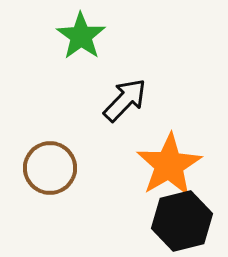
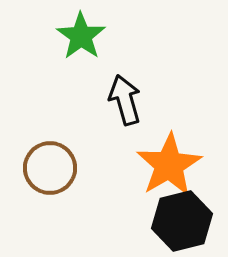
black arrow: rotated 60 degrees counterclockwise
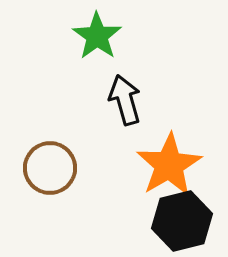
green star: moved 16 px right
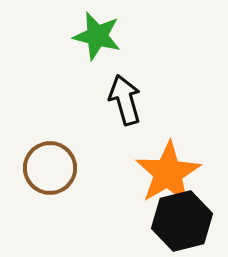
green star: rotated 21 degrees counterclockwise
orange star: moved 1 px left, 8 px down
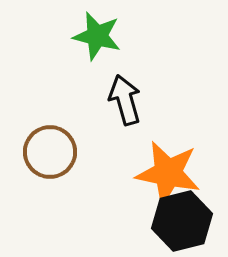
brown circle: moved 16 px up
orange star: rotated 30 degrees counterclockwise
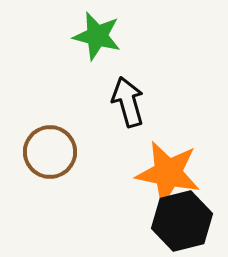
black arrow: moved 3 px right, 2 px down
